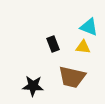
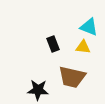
black star: moved 5 px right, 4 px down
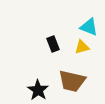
yellow triangle: moved 1 px left; rotated 21 degrees counterclockwise
brown trapezoid: moved 4 px down
black star: rotated 30 degrees clockwise
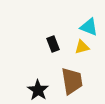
brown trapezoid: rotated 112 degrees counterclockwise
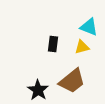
black rectangle: rotated 28 degrees clockwise
brown trapezoid: rotated 60 degrees clockwise
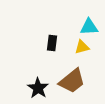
cyan triangle: rotated 24 degrees counterclockwise
black rectangle: moved 1 px left, 1 px up
black star: moved 2 px up
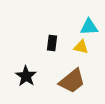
yellow triangle: moved 1 px left; rotated 28 degrees clockwise
black star: moved 12 px left, 12 px up
